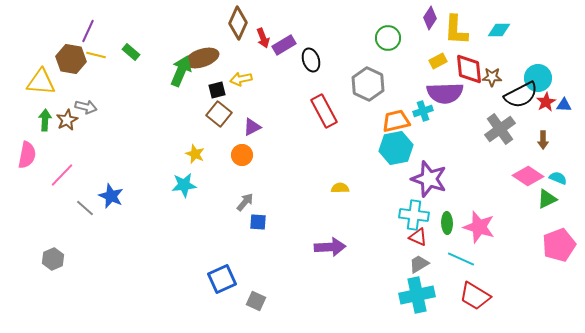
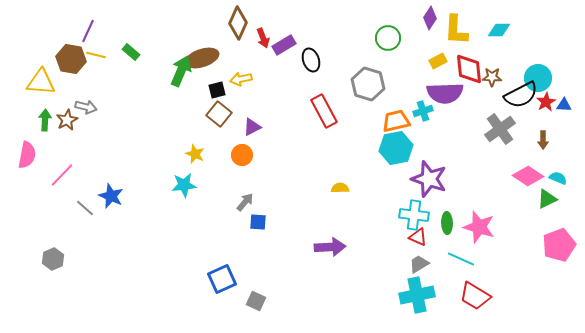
gray hexagon at (368, 84): rotated 8 degrees counterclockwise
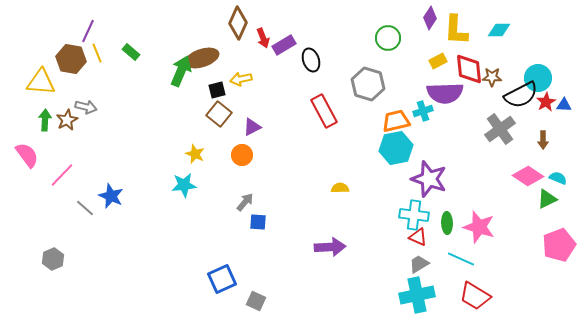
yellow line at (96, 55): moved 1 px right, 2 px up; rotated 54 degrees clockwise
pink semicircle at (27, 155): rotated 48 degrees counterclockwise
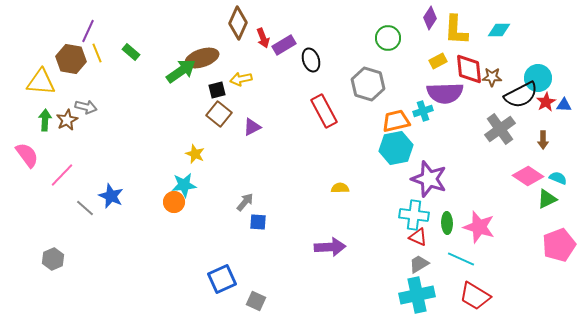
green arrow at (181, 71): rotated 32 degrees clockwise
orange circle at (242, 155): moved 68 px left, 47 px down
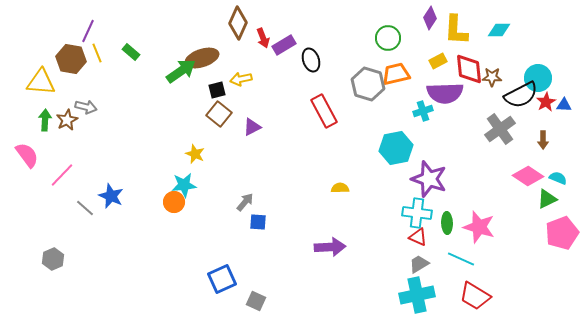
orange trapezoid at (396, 121): moved 47 px up
cyan cross at (414, 215): moved 3 px right, 2 px up
pink pentagon at (559, 245): moved 3 px right, 12 px up
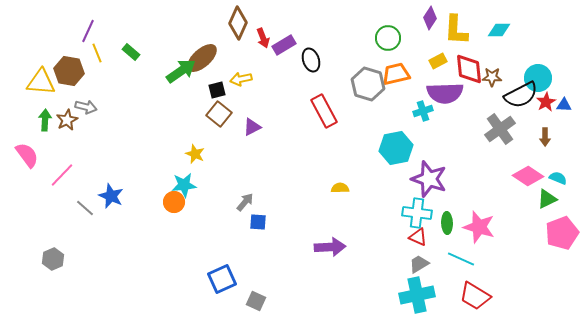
brown ellipse at (202, 58): rotated 24 degrees counterclockwise
brown hexagon at (71, 59): moved 2 px left, 12 px down
brown arrow at (543, 140): moved 2 px right, 3 px up
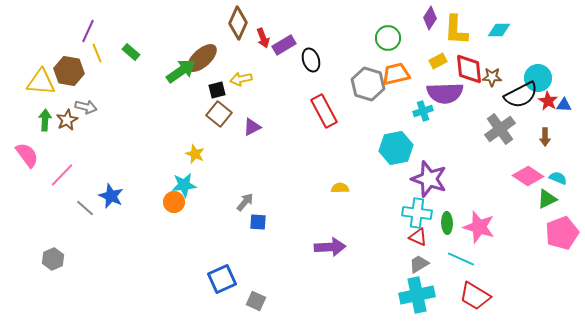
red star at (546, 102): moved 2 px right, 1 px up; rotated 12 degrees counterclockwise
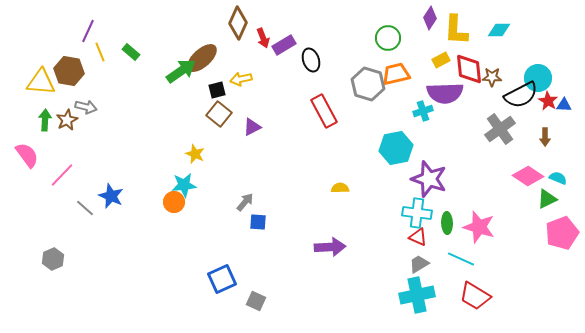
yellow line at (97, 53): moved 3 px right, 1 px up
yellow rectangle at (438, 61): moved 3 px right, 1 px up
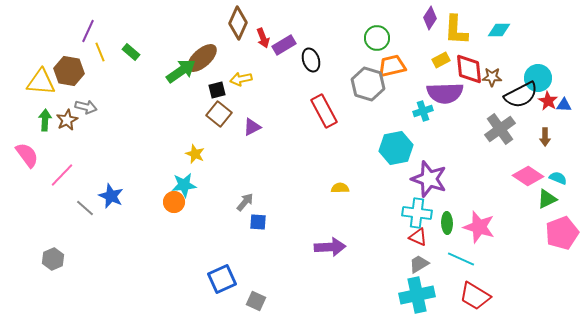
green circle at (388, 38): moved 11 px left
orange trapezoid at (396, 74): moved 4 px left, 8 px up
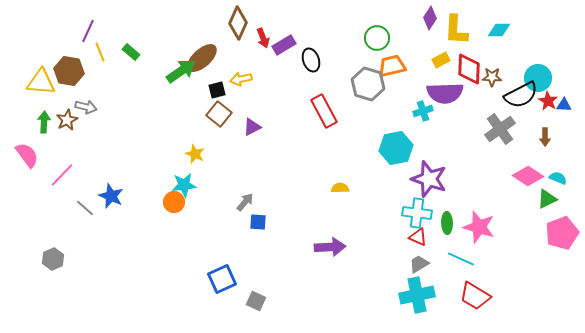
red diamond at (469, 69): rotated 8 degrees clockwise
green arrow at (45, 120): moved 1 px left, 2 px down
